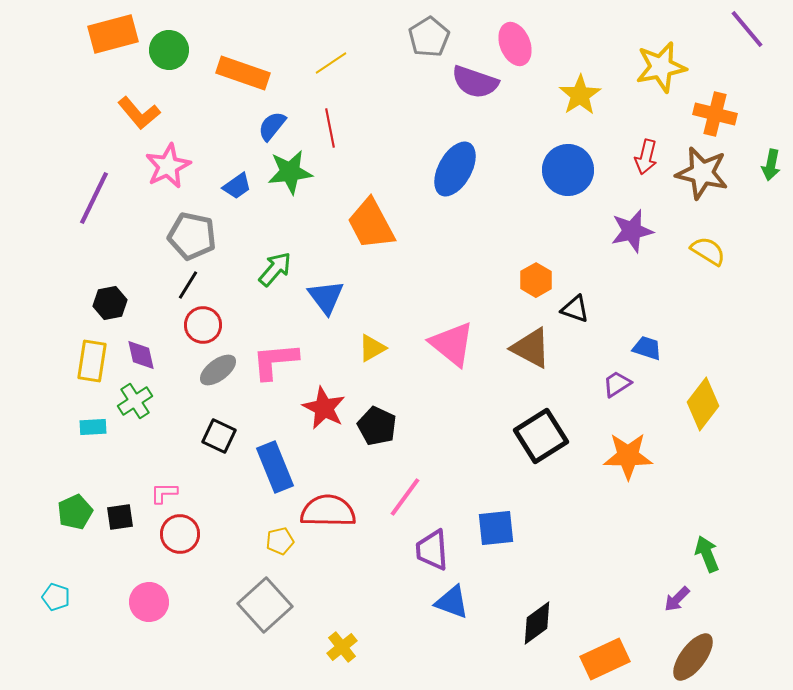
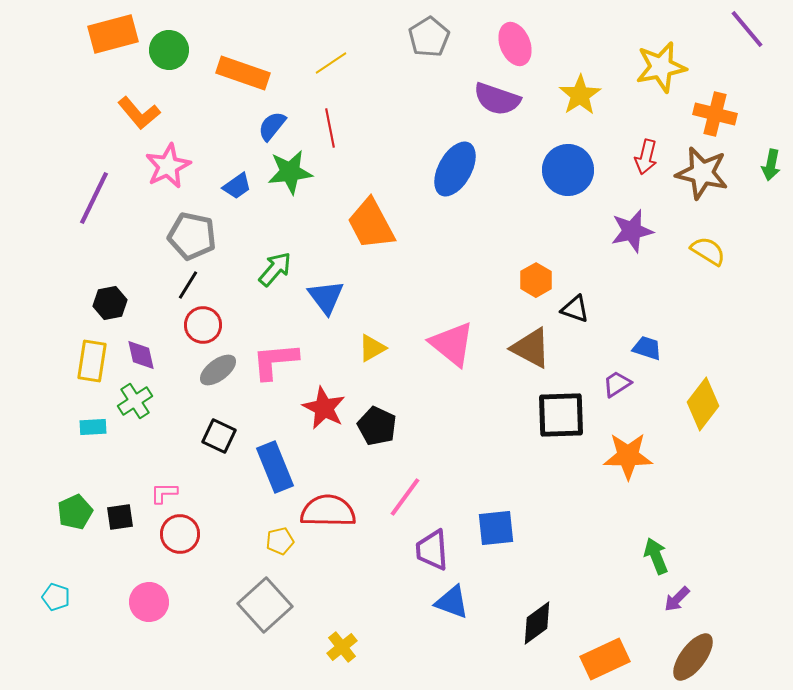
purple semicircle at (475, 82): moved 22 px right, 17 px down
black square at (541, 436): moved 20 px right, 21 px up; rotated 30 degrees clockwise
green arrow at (707, 554): moved 51 px left, 2 px down
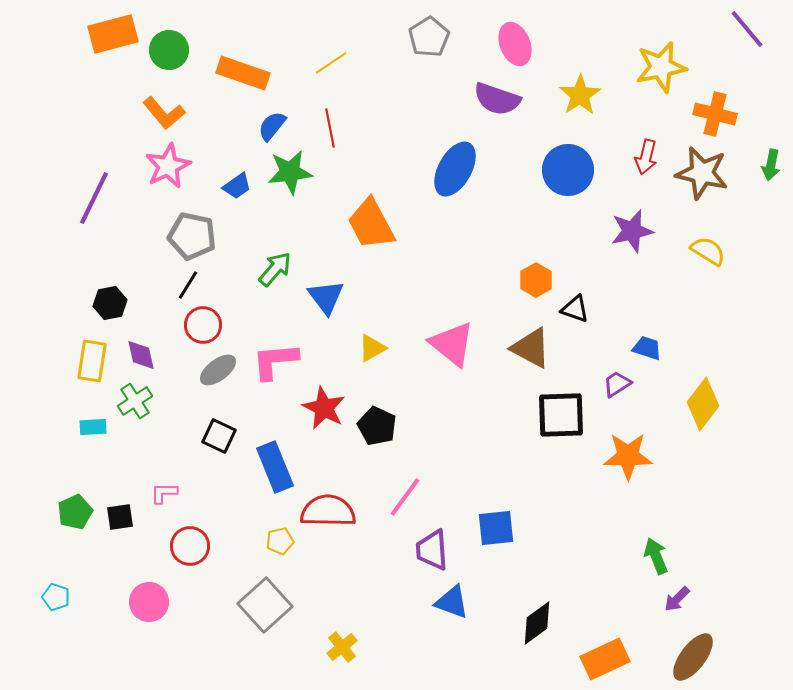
orange L-shape at (139, 113): moved 25 px right
red circle at (180, 534): moved 10 px right, 12 px down
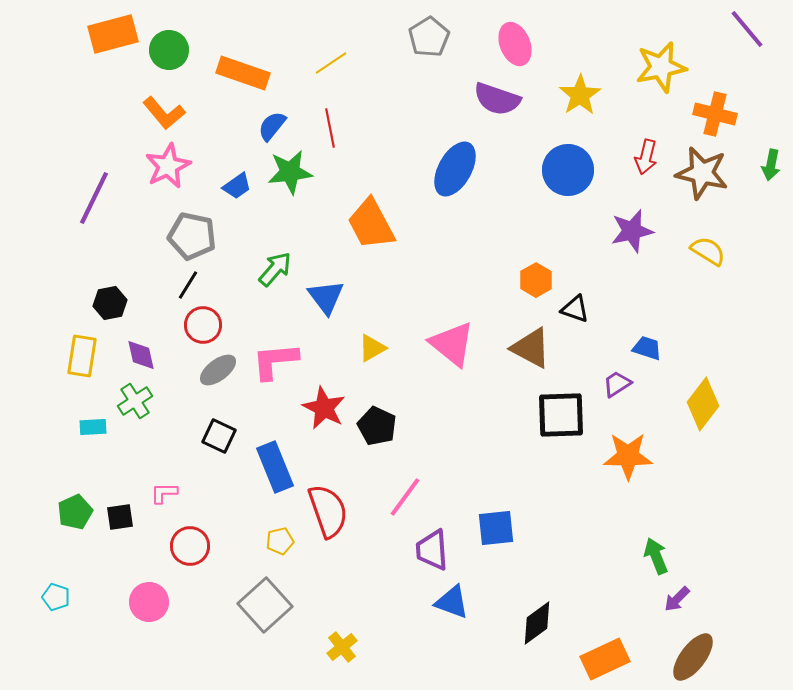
yellow rectangle at (92, 361): moved 10 px left, 5 px up
red semicircle at (328, 511): rotated 70 degrees clockwise
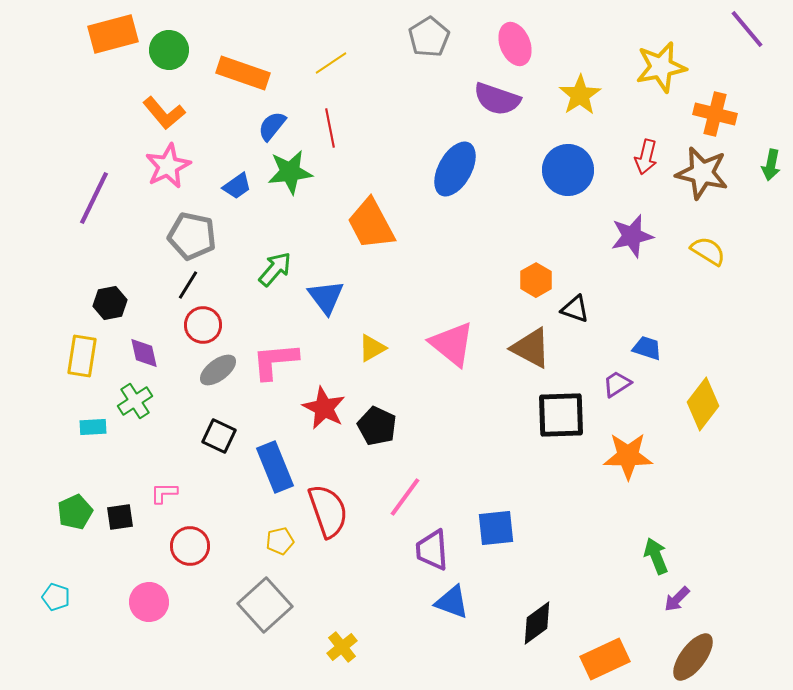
purple star at (632, 231): moved 5 px down
purple diamond at (141, 355): moved 3 px right, 2 px up
